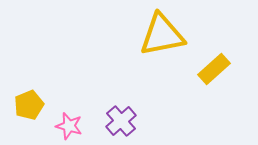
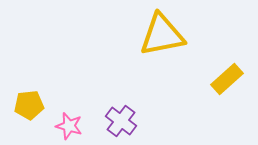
yellow rectangle: moved 13 px right, 10 px down
yellow pentagon: rotated 16 degrees clockwise
purple cross: rotated 12 degrees counterclockwise
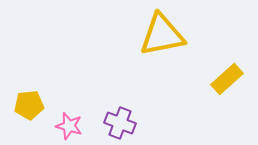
purple cross: moved 1 px left, 2 px down; rotated 16 degrees counterclockwise
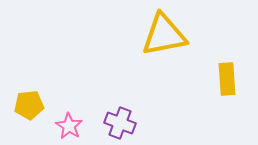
yellow triangle: moved 2 px right
yellow rectangle: rotated 52 degrees counterclockwise
pink star: rotated 16 degrees clockwise
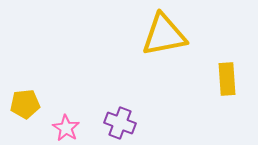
yellow pentagon: moved 4 px left, 1 px up
pink star: moved 3 px left, 2 px down
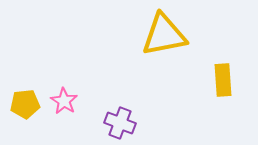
yellow rectangle: moved 4 px left, 1 px down
pink star: moved 2 px left, 27 px up
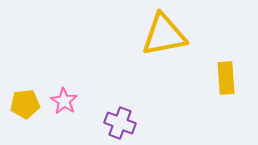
yellow rectangle: moved 3 px right, 2 px up
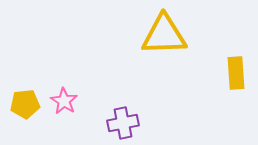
yellow triangle: rotated 9 degrees clockwise
yellow rectangle: moved 10 px right, 5 px up
purple cross: moved 3 px right; rotated 32 degrees counterclockwise
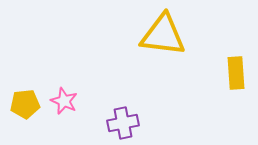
yellow triangle: moved 1 px left; rotated 9 degrees clockwise
pink star: rotated 8 degrees counterclockwise
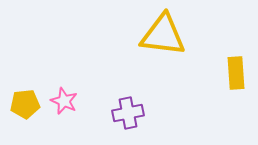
purple cross: moved 5 px right, 10 px up
